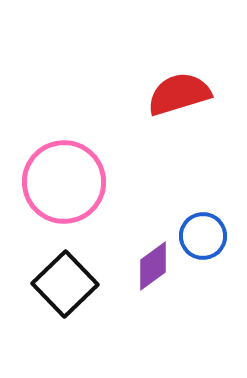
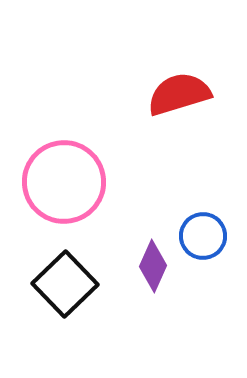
purple diamond: rotated 30 degrees counterclockwise
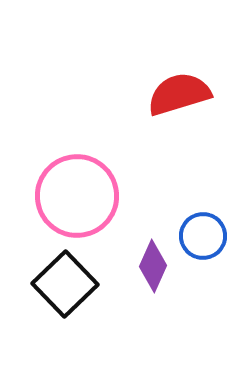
pink circle: moved 13 px right, 14 px down
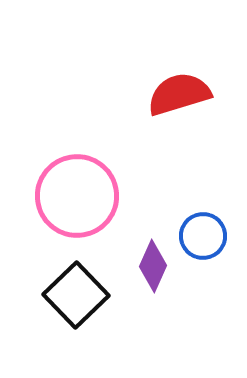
black square: moved 11 px right, 11 px down
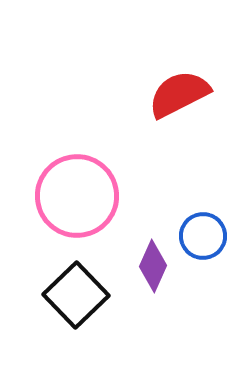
red semicircle: rotated 10 degrees counterclockwise
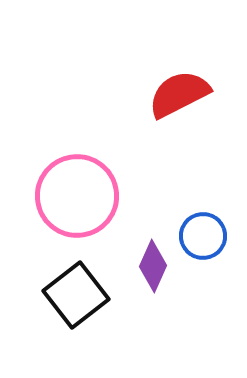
black square: rotated 6 degrees clockwise
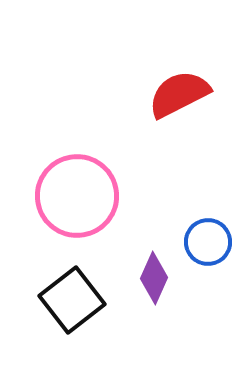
blue circle: moved 5 px right, 6 px down
purple diamond: moved 1 px right, 12 px down
black square: moved 4 px left, 5 px down
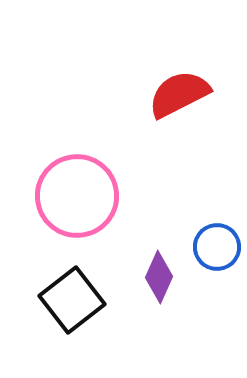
blue circle: moved 9 px right, 5 px down
purple diamond: moved 5 px right, 1 px up
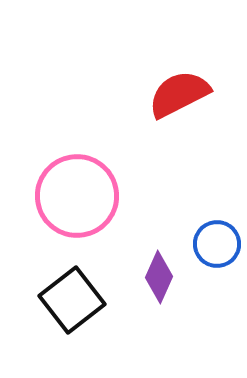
blue circle: moved 3 px up
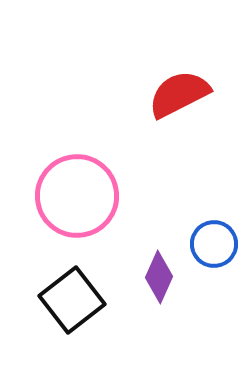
blue circle: moved 3 px left
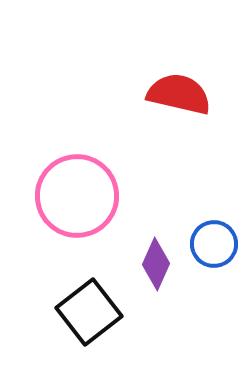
red semicircle: rotated 40 degrees clockwise
purple diamond: moved 3 px left, 13 px up
black square: moved 17 px right, 12 px down
